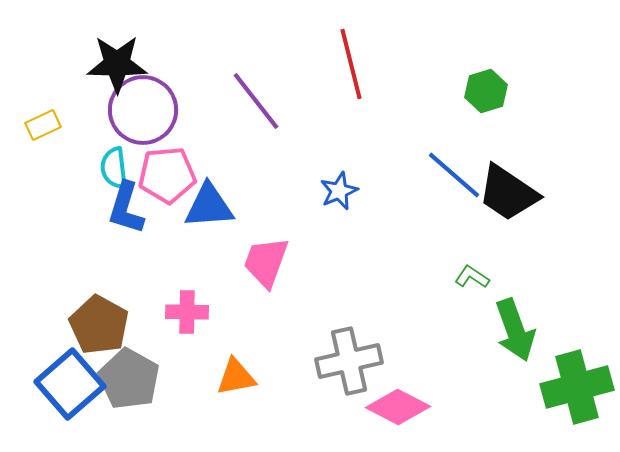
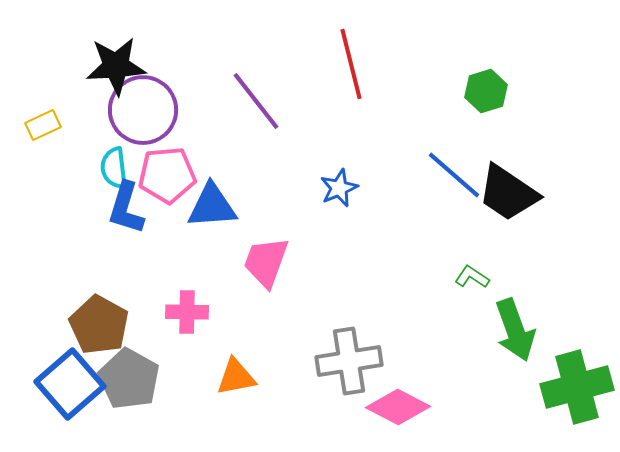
black star: moved 1 px left, 2 px down; rotated 4 degrees counterclockwise
blue star: moved 3 px up
blue triangle: moved 3 px right
gray cross: rotated 4 degrees clockwise
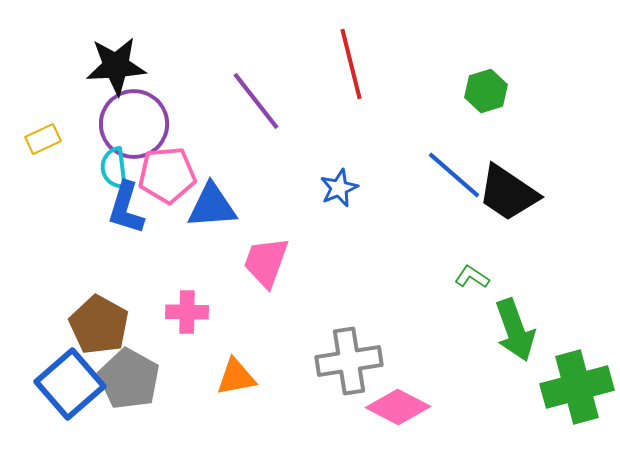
purple circle: moved 9 px left, 14 px down
yellow rectangle: moved 14 px down
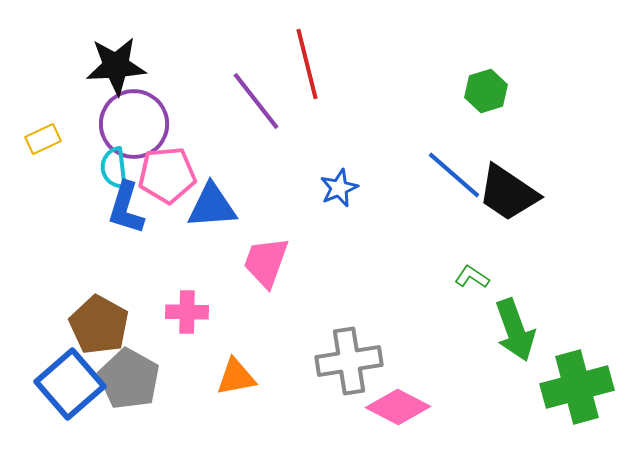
red line: moved 44 px left
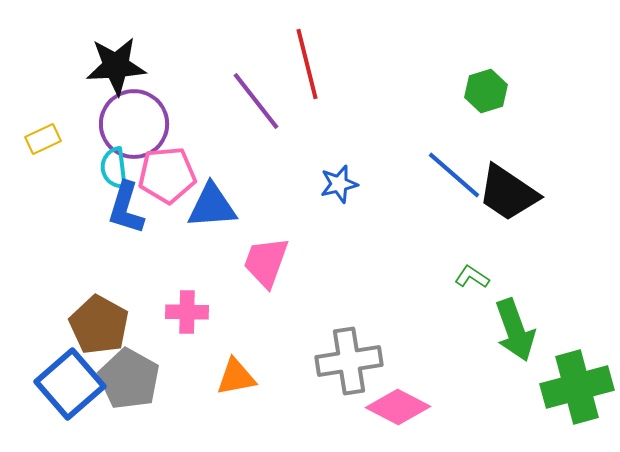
blue star: moved 4 px up; rotated 9 degrees clockwise
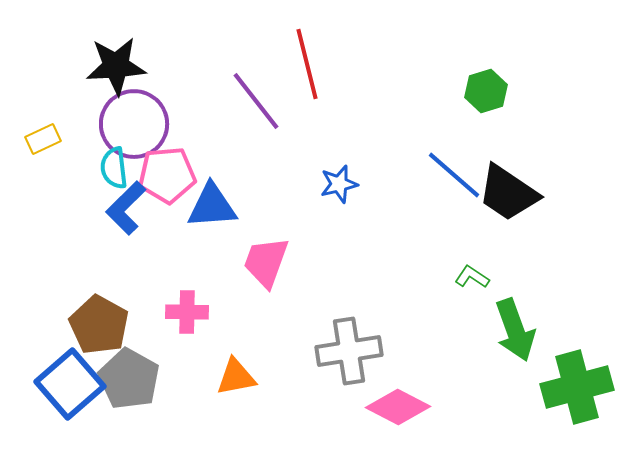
blue L-shape: rotated 28 degrees clockwise
gray cross: moved 10 px up
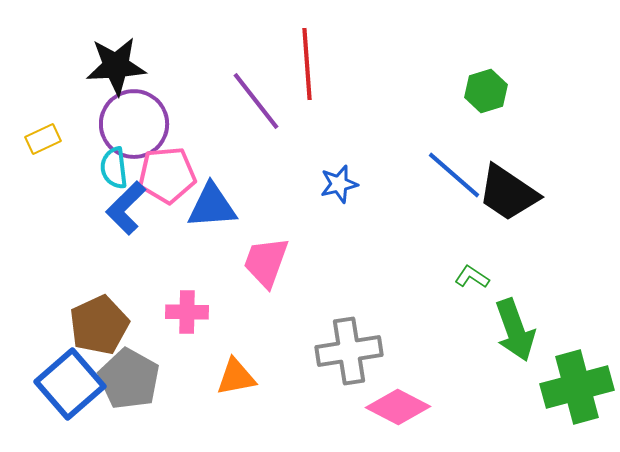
red line: rotated 10 degrees clockwise
brown pentagon: rotated 18 degrees clockwise
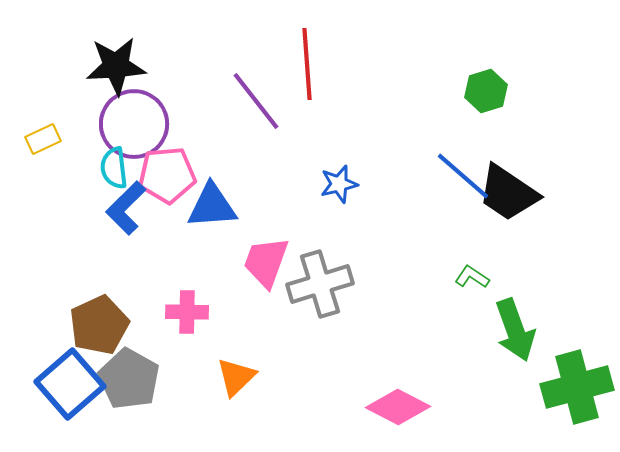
blue line: moved 9 px right, 1 px down
gray cross: moved 29 px left, 67 px up; rotated 8 degrees counterclockwise
orange triangle: rotated 33 degrees counterclockwise
